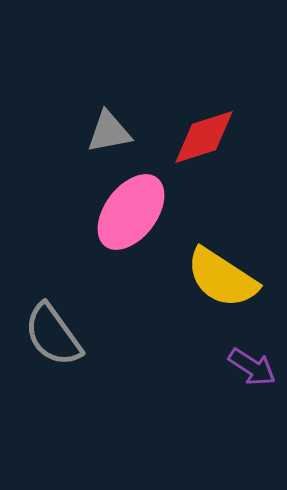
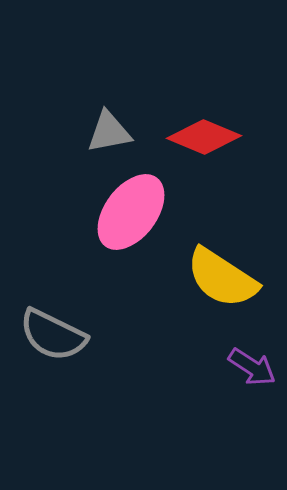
red diamond: rotated 40 degrees clockwise
gray semicircle: rotated 28 degrees counterclockwise
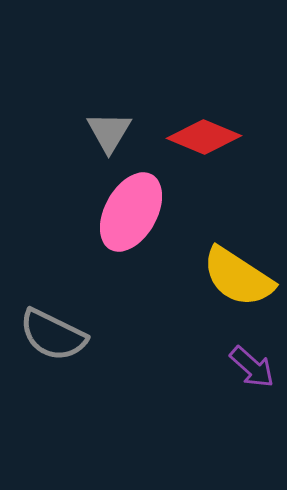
gray triangle: rotated 48 degrees counterclockwise
pink ellipse: rotated 8 degrees counterclockwise
yellow semicircle: moved 16 px right, 1 px up
purple arrow: rotated 9 degrees clockwise
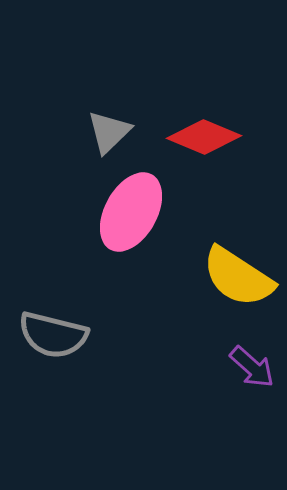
gray triangle: rotated 15 degrees clockwise
gray semicircle: rotated 12 degrees counterclockwise
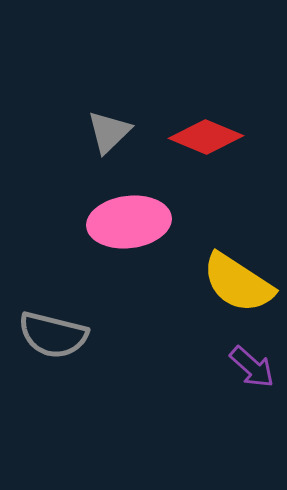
red diamond: moved 2 px right
pink ellipse: moved 2 px left, 10 px down; rotated 54 degrees clockwise
yellow semicircle: moved 6 px down
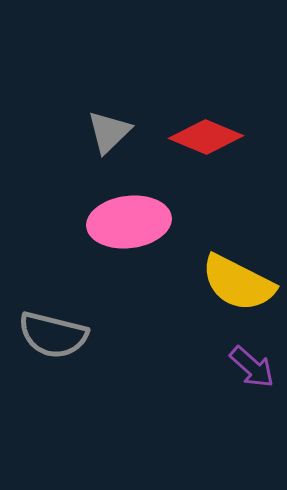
yellow semicircle: rotated 6 degrees counterclockwise
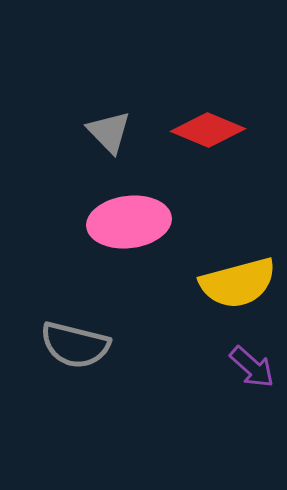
gray triangle: rotated 30 degrees counterclockwise
red diamond: moved 2 px right, 7 px up
yellow semicircle: rotated 42 degrees counterclockwise
gray semicircle: moved 22 px right, 10 px down
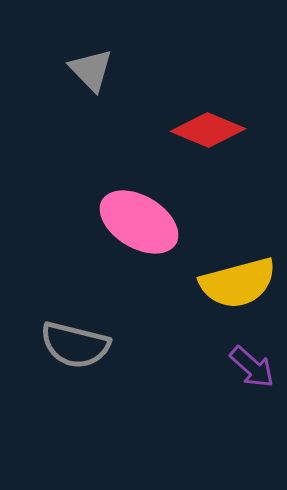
gray triangle: moved 18 px left, 62 px up
pink ellipse: moved 10 px right; rotated 38 degrees clockwise
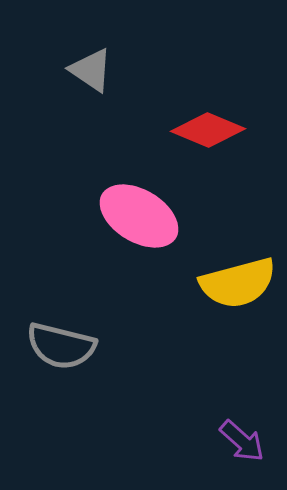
gray triangle: rotated 12 degrees counterclockwise
pink ellipse: moved 6 px up
gray semicircle: moved 14 px left, 1 px down
purple arrow: moved 10 px left, 74 px down
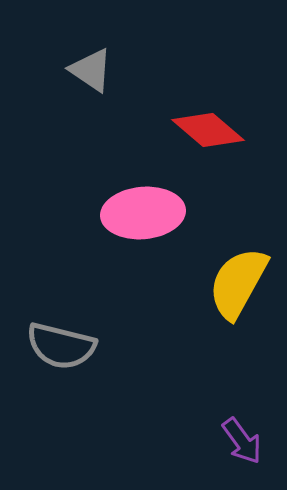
red diamond: rotated 18 degrees clockwise
pink ellipse: moved 4 px right, 3 px up; rotated 36 degrees counterclockwise
yellow semicircle: rotated 134 degrees clockwise
purple arrow: rotated 12 degrees clockwise
